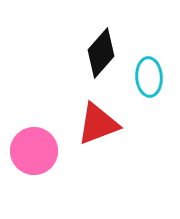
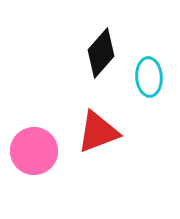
red triangle: moved 8 px down
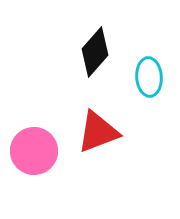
black diamond: moved 6 px left, 1 px up
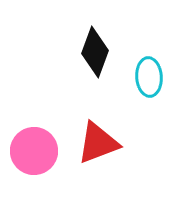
black diamond: rotated 21 degrees counterclockwise
red triangle: moved 11 px down
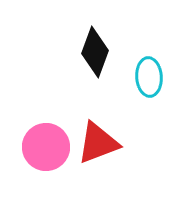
pink circle: moved 12 px right, 4 px up
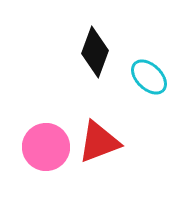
cyan ellipse: rotated 42 degrees counterclockwise
red triangle: moved 1 px right, 1 px up
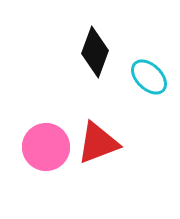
red triangle: moved 1 px left, 1 px down
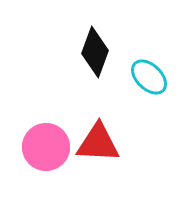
red triangle: rotated 24 degrees clockwise
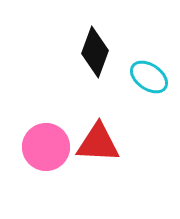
cyan ellipse: rotated 9 degrees counterclockwise
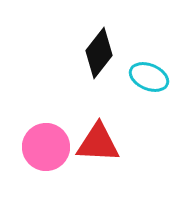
black diamond: moved 4 px right, 1 px down; rotated 18 degrees clockwise
cyan ellipse: rotated 12 degrees counterclockwise
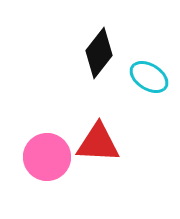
cyan ellipse: rotated 9 degrees clockwise
pink circle: moved 1 px right, 10 px down
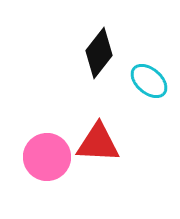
cyan ellipse: moved 4 px down; rotated 9 degrees clockwise
